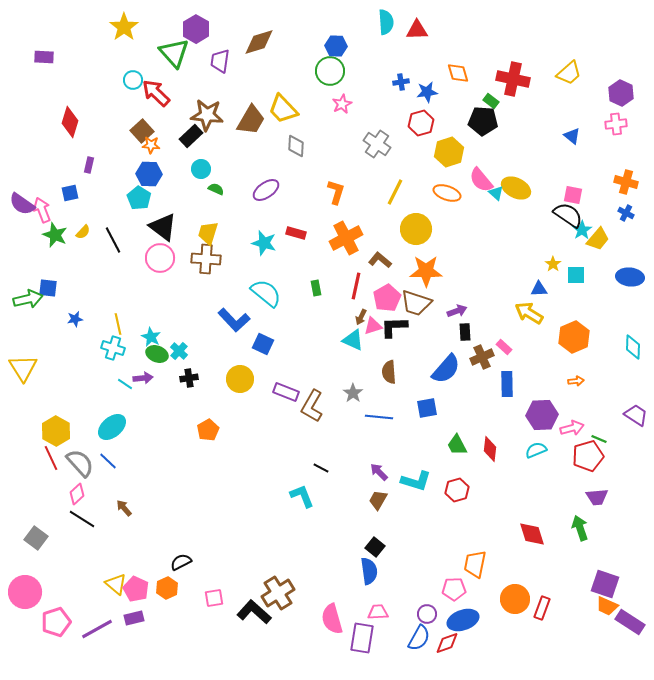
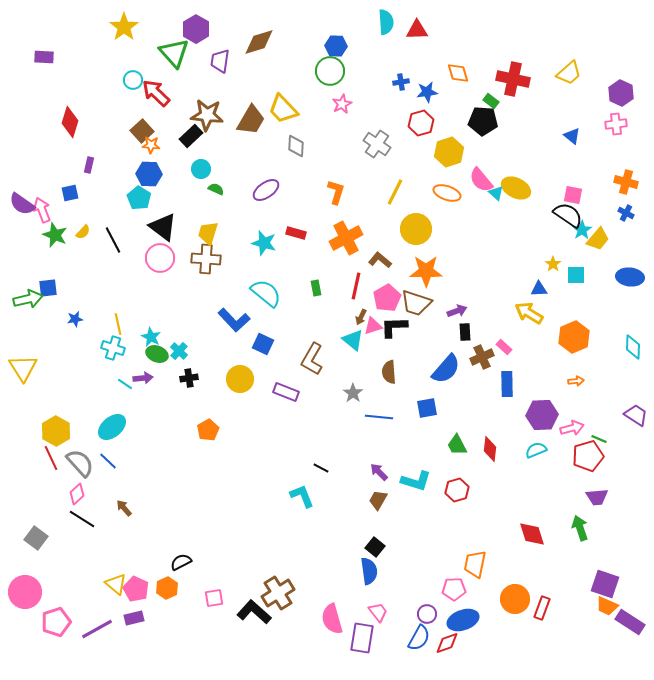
blue square at (48, 288): rotated 12 degrees counterclockwise
cyan triangle at (353, 340): rotated 15 degrees clockwise
brown L-shape at (312, 406): moved 47 px up
pink trapezoid at (378, 612): rotated 55 degrees clockwise
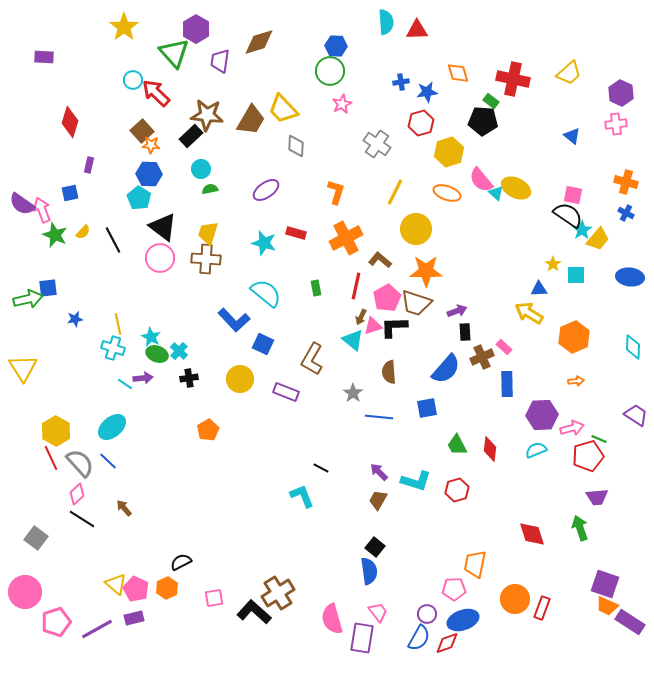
green semicircle at (216, 189): moved 6 px left; rotated 35 degrees counterclockwise
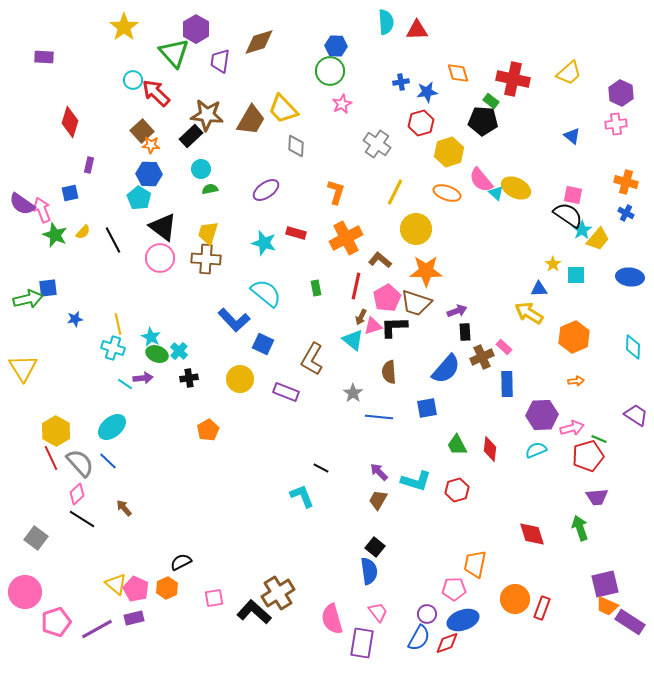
purple square at (605, 584): rotated 32 degrees counterclockwise
purple rectangle at (362, 638): moved 5 px down
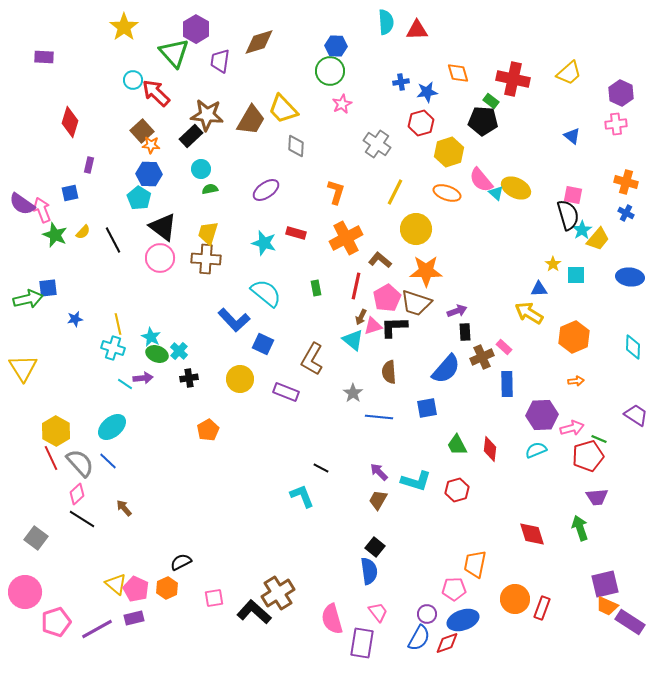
black semicircle at (568, 215): rotated 40 degrees clockwise
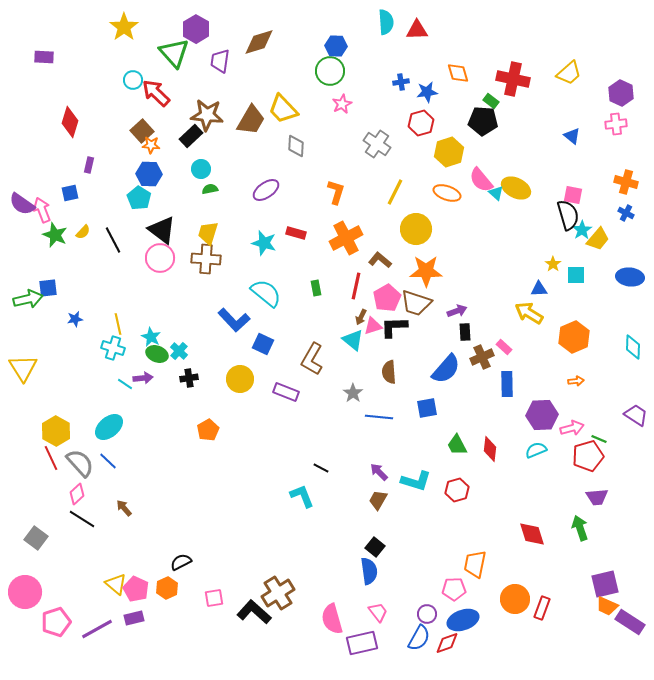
black triangle at (163, 227): moved 1 px left, 3 px down
cyan ellipse at (112, 427): moved 3 px left
purple rectangle at (362, 643): rotated 68 degrees clockwise
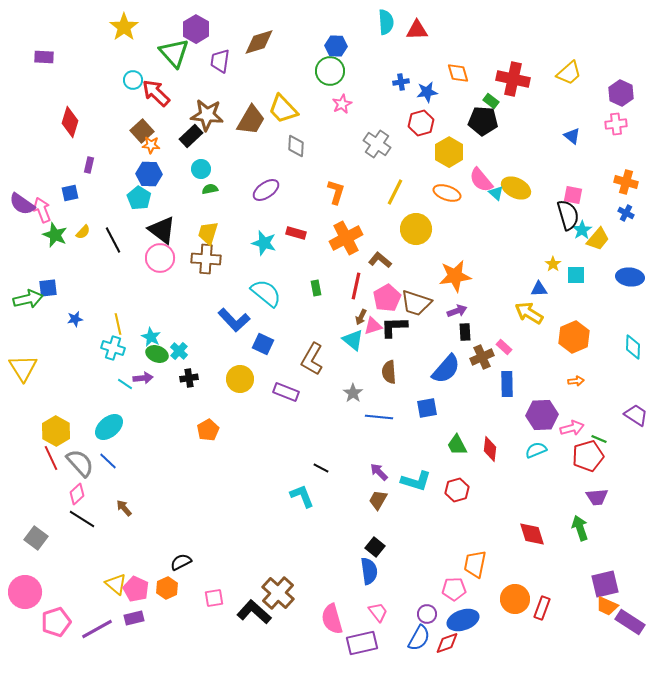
yellow hexagon at (449, 152): rotated 12 degrees counterclockwise
orange star at (426, 271): moved 29 px right, 5 px down; rotated 8 degrees counterclockwise
brown cross at (278, 593): rotated 16 degrees counterclockwise
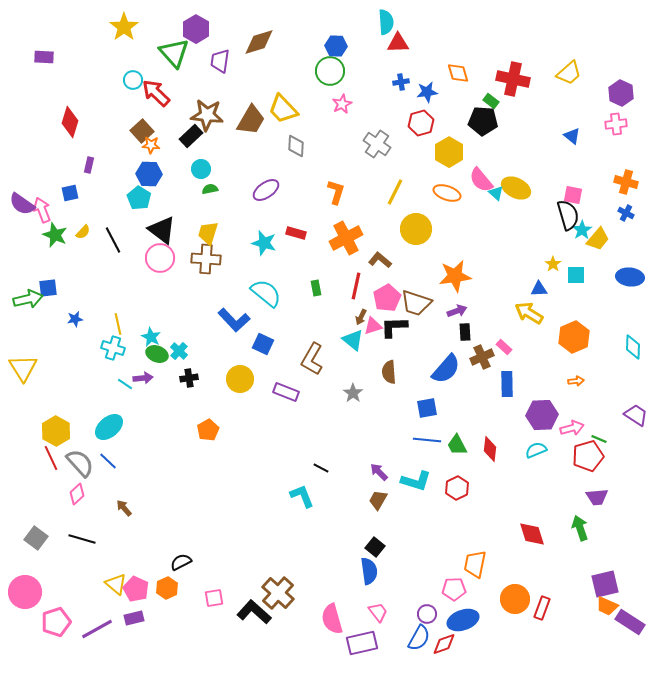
red triangle at (417, 30): moved 19 px left, 13 px down
blue line at (379, 417): moved 48 px right, 23 px down
red hexagon at (457, 490): moved 2 px up; rotated 10 degrees counterclockwise
black line at (82, 519): moved 20 px down; rotated 16 degrees counterclockwise
red diamond at (447, 643): moved 3 px left, 1 px down
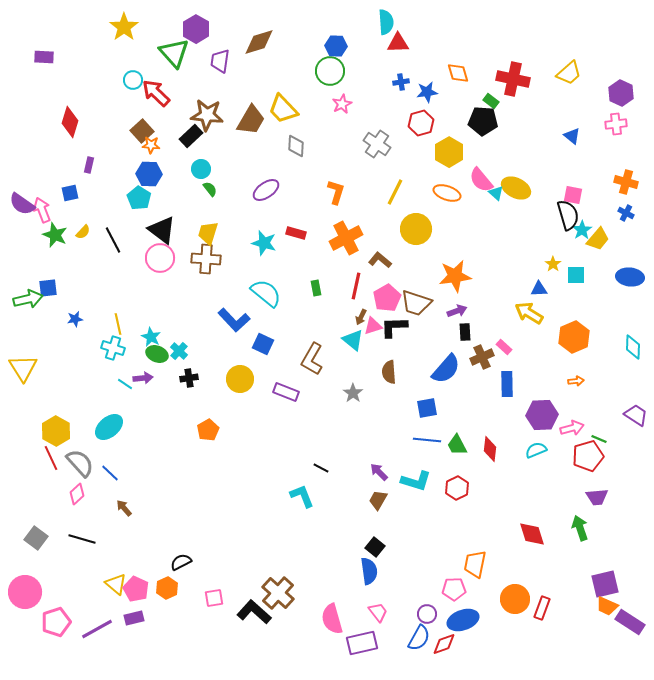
green semicircle at (210, 189): rotated 63 degrees clockwise
blue line at (108, 461): moved 2 px right, 12 px down
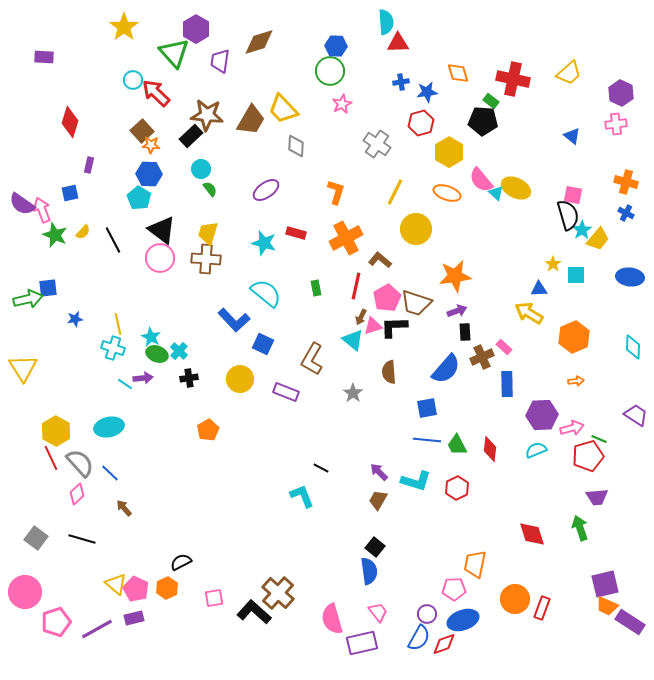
cyan ellipse at (109, 427): rotated 28 degrees clockwise
